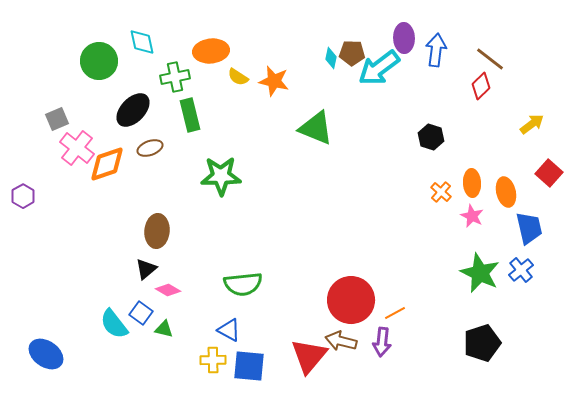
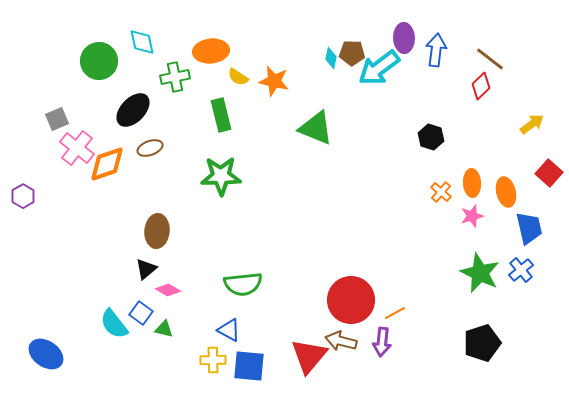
green rectangle at (190, 115): moved 31 px right
pink star at (472, 216): rotated 30 degrees clockwise
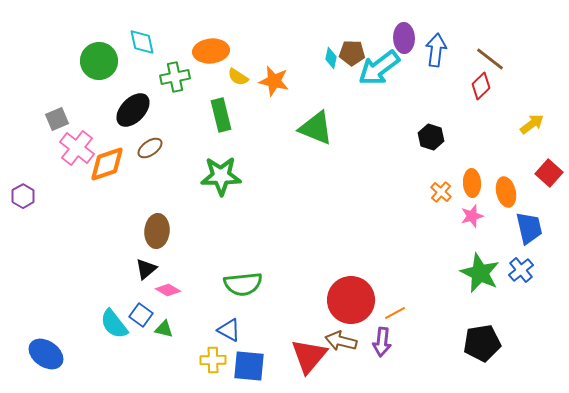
brown ellipse at (150, 148): rotated 15 degrees counterclockwise
blue square at (141, 313): moved 2 px down
black pentagon at (482, 343): rotated 9 degrees clockwise
